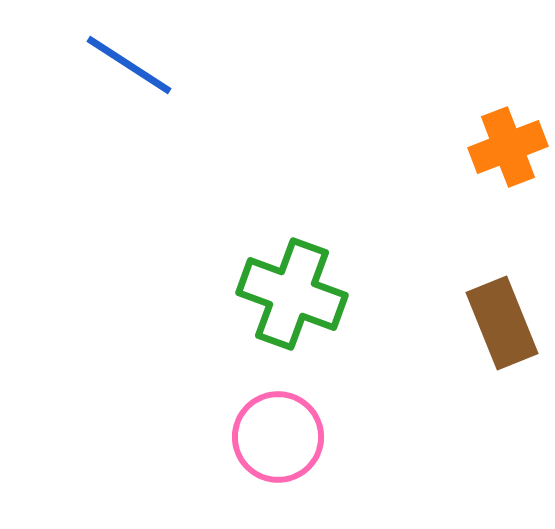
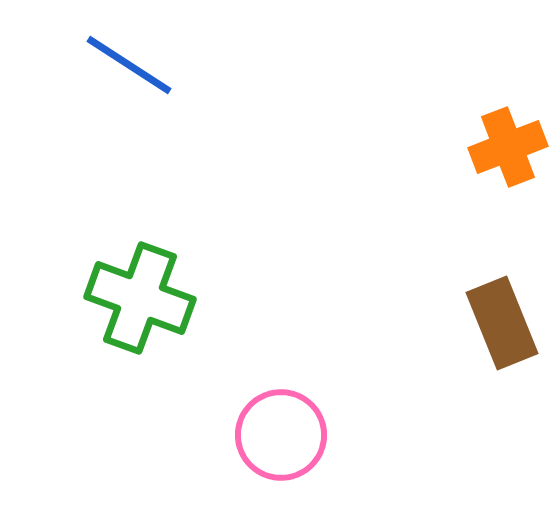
green cross: moved 152 px left, 4 px down
pink circle: moved 3 px right, 2 px up
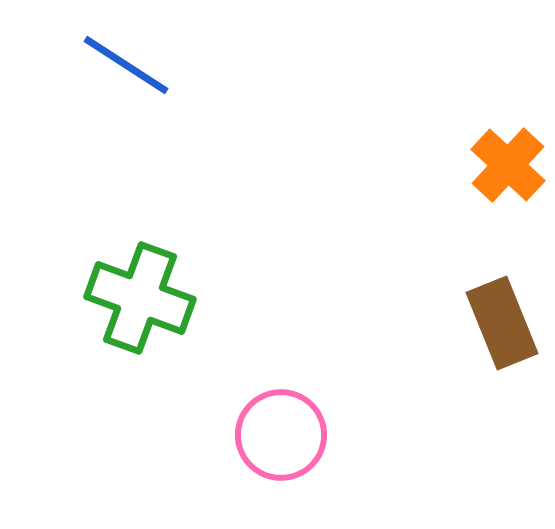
blue line: moved 3 px left
orange cross: moved 18 px down; rotated 26 degrees counterclockwise
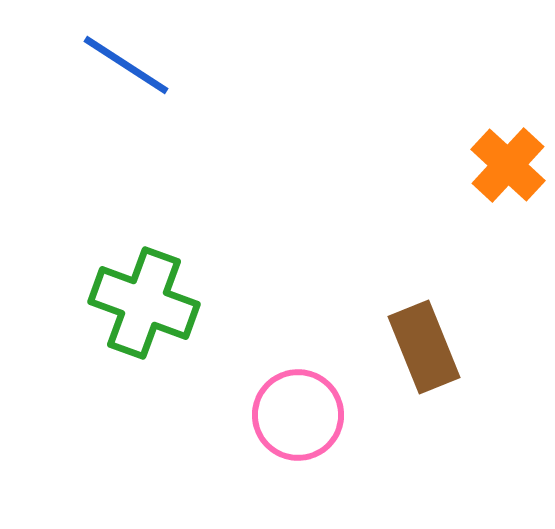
green cross: moved 4 px right, 5 px down
brown rectangle: moved 78 px left, 24 px down
pink circle: moved 17 px right, 20 px up
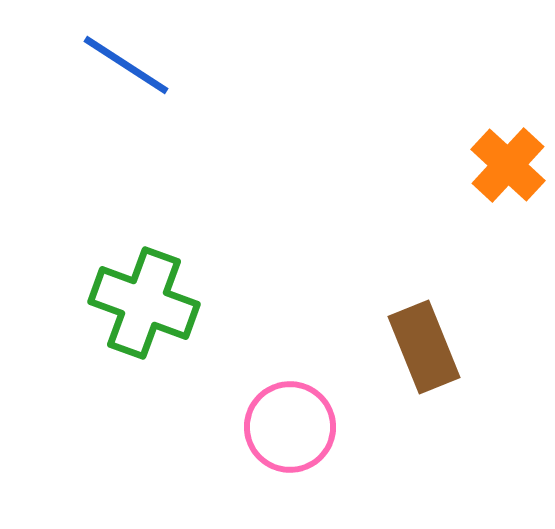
pink circle: moved 8 px left, 12 px down
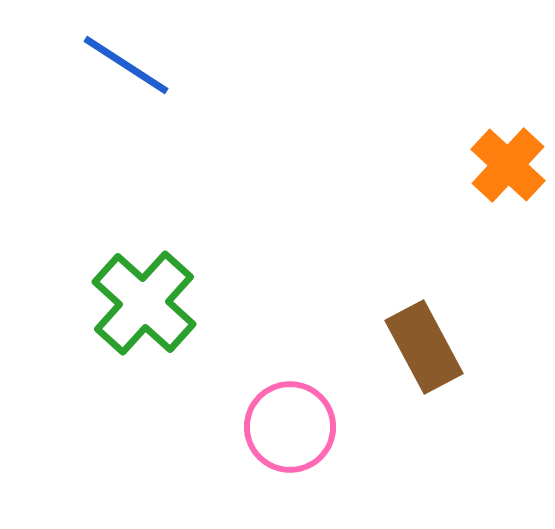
green cross: rotated 22 degrees clockwise
brown rectangle: rotated 6 degrees counterclockwise
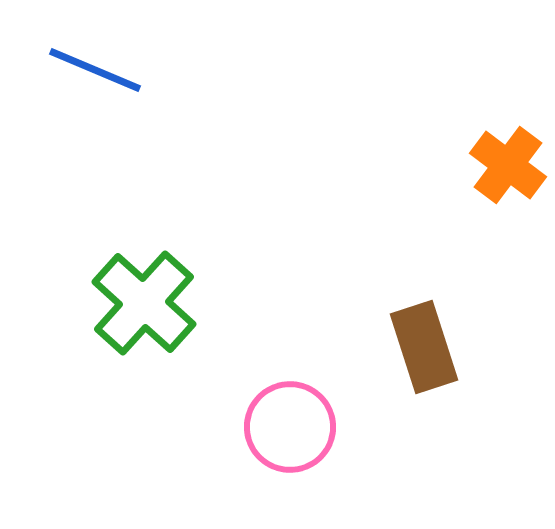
blue line: moved 31 px left, 5 px down; rotated 10 degrees counterclockwise
orange cross: rotated 6 degrees counterclockwise
brown rectangle: rotated 10 degrees clockwise
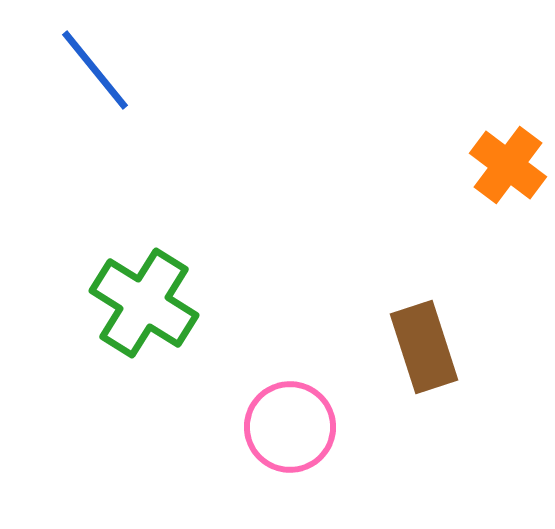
blue line: rotated 28 degrees clockwise
green cross: rotated 10 degrees counterclockwise
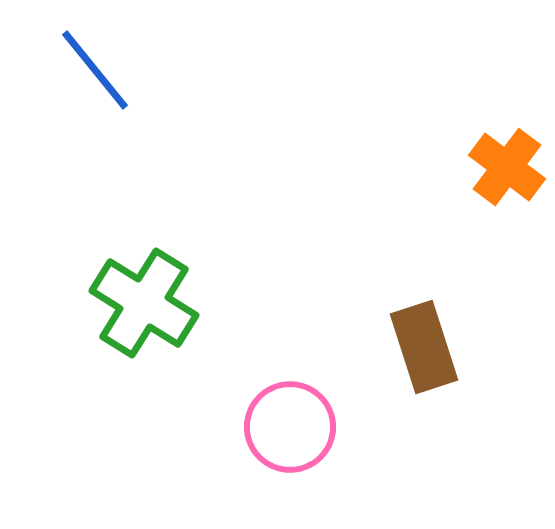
orange cross: moved 1 px left, 2 px down
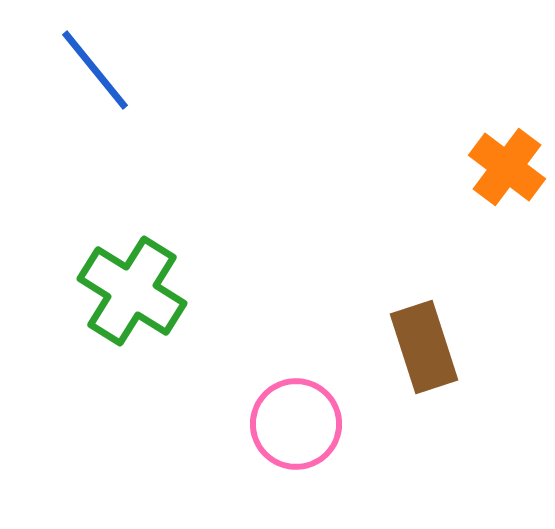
green cross: moved 12 px left, 12 px up
pink circle: moved 6 px right, 3 px up
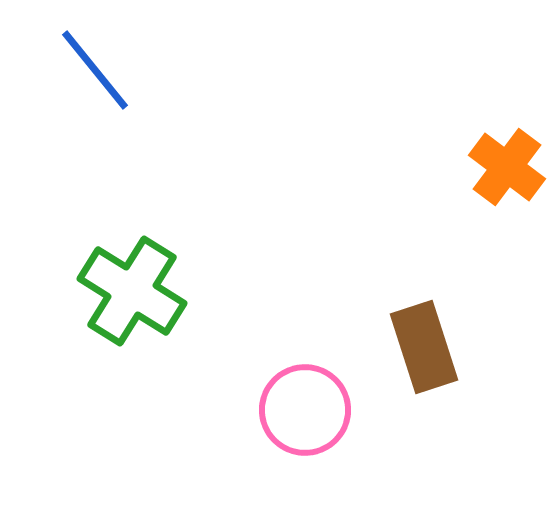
pink circle: moved 9 px right, 14 px up
